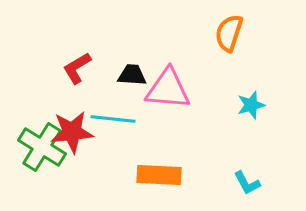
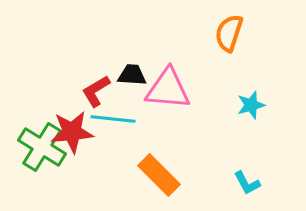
red L-shape: moved 19 px right, 23 px down
orange rectangle: rotated 42 degrees clockwise
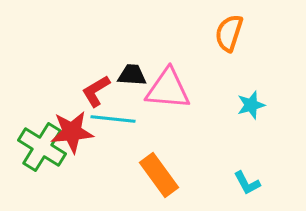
orange rectangle: rotated 9 degrees clockwise
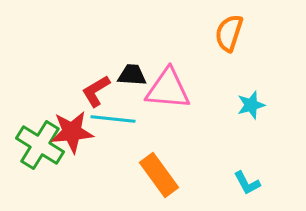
green cross: moved 2 px left, 2 px up
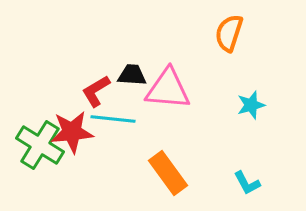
orange rectangle: moved 9 px right, 2 px up
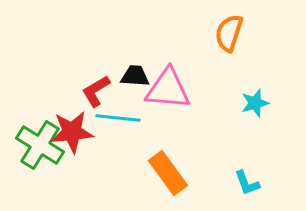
black trapezoid: moved 3 px right, 1 px down
cyan star: moved 4 px right, 2 px up
cyan line: moved 5 px right, 1 px up
cyan L-shape: rotated 8 degrees clockwise
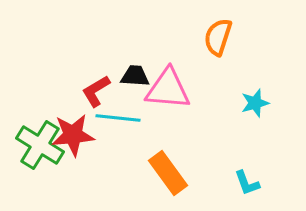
orange semicircle: moved 11 px left, 4 px down
red star: moved 1 px right, 3 px down
